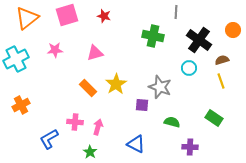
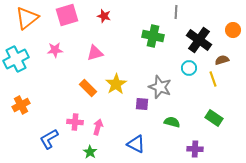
yellow line: moved 8 px left, 2 px up
purple square: moved 1 px up
purple cross: moved 5 px right, 2 px down
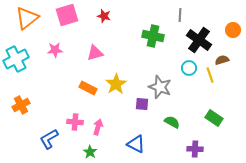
gray line: moved 4 px right, 3 px down
yellow line: moved 3 px left, 4 px up
orange rectangle: rotated 18 degrees counterclockwise
green semicircle: rotated 14 degrees clockwise
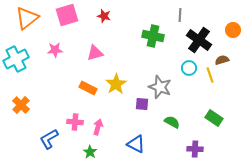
orange cross: rotated 18 degrees counterclockwise
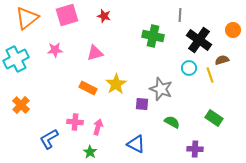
gray star: moved 1 px right, 2 px down
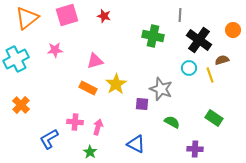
pink triangle: moved 8 px down
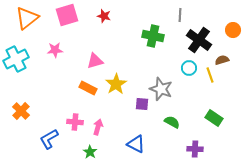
orange cross: moved 6 px down
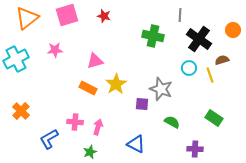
black cross: moved 1 px up
green star: rotated 16 degrees clockwise
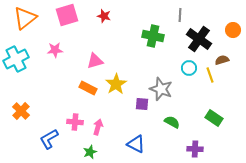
orange triangle: moved 2 px left
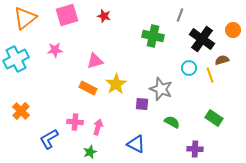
gray line: rotated 16 degrees clockwise
black cross: moved 3 px right
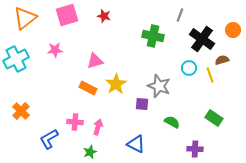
gray star: moved 2 px left, 3 px up
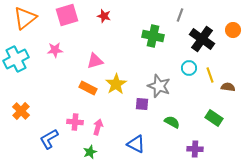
brown semicircle: moved 6 px right, 27 px down; rotated 24 degrees clockwise
